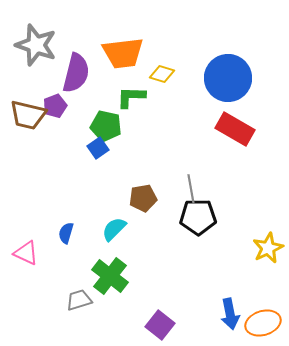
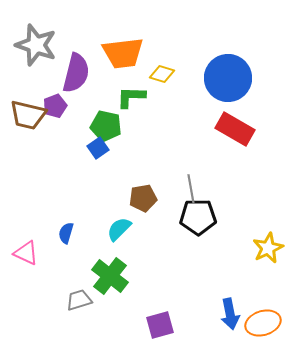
cyan semicircle: moved 5 px right
purple square: rotated 36 degrees clockwise
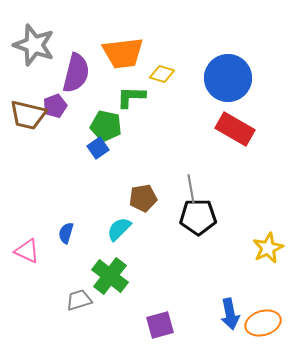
gray star: moved 2 px left
pink triangle: moved 1 px right, 2 px up
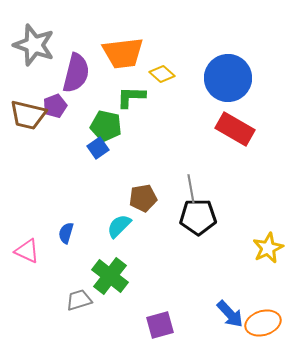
yellow diamond: rotated 25 degrees clockwise
cyan semicircle: moved 3 px up
blue arrow: rotated 32 degrees counterclockwise
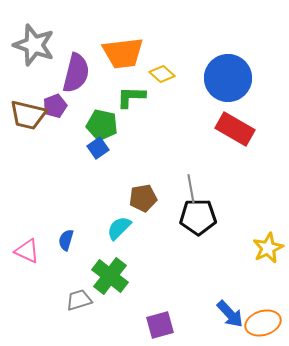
green pentagon: moved 4 px left, 1 px up
cyan semicircle: moved 2 px down
blue semicircle: moved 7 px down
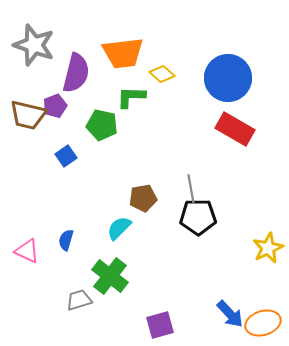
blue square: moved 32 px left, 8 px down
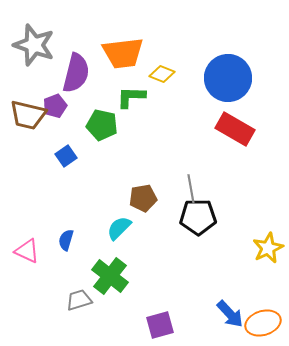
yellow diamond: rotated 20 degrees counterclockwise
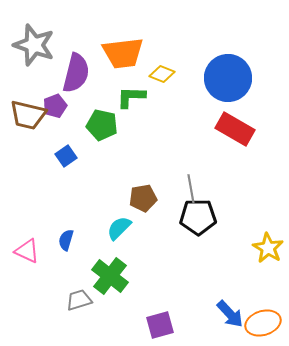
yellow star: rotated 16 degrees counterclockwise
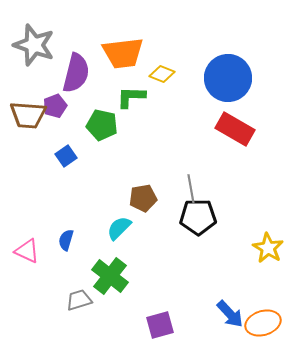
brown trapezoid: rotated 9 degrees counterclockwise
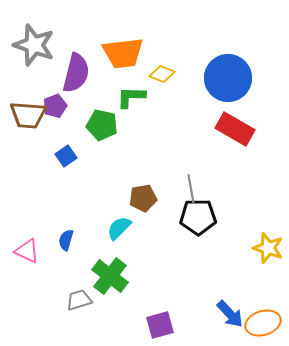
yellow star: rotated 12 degrees counterclockwise
